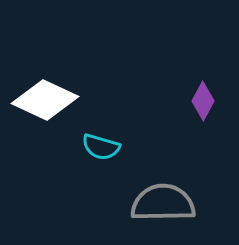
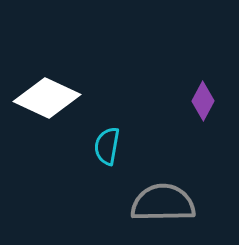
white diamond: moved 2 px right, 2 px up
cyan semicircle: moved 6 px right, 1 px up; rotated 84 degrees clockwise
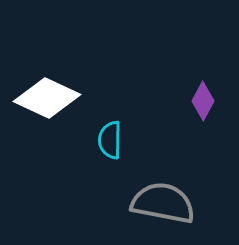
cyan semicircle: moved 3 px right, 6 px up; rotated 9 degrees counterclockwise
gray semicircle: rotated 12 degrees clockwise
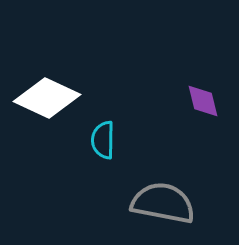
purple diamond: rotated 42 degrees counterclockwise
cyan semicircle: moved 7 px left
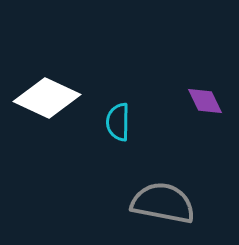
purple diamond: moved 2 px right; rotated 12 degrees counterclockwise
cyan semicircle: moved 15 px right, 18 px up
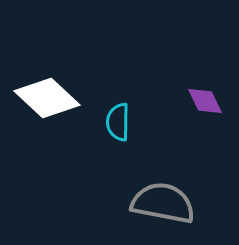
white diamond: rotated 18 degrees clockwise
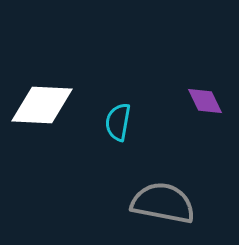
white diamond: moved 5 px left, 7 px down; rotated 40 degrees counterclockwise
cyan semicircle: rotated 9 degrees clockwise
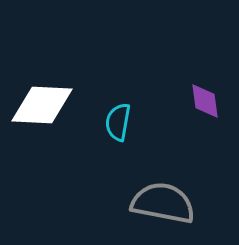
purple diamond: rotated 18 degrees clockwise
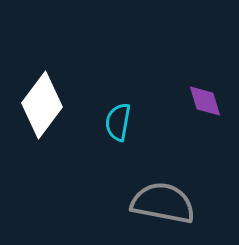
purple diamond: rotated 9 degrees counterclockwise
white diamond: rotated 56 degrees counterclockwise
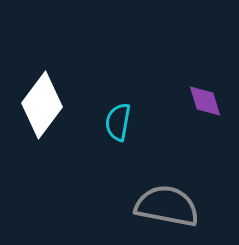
gray semicircle: moved 4 px right, 3 px down
